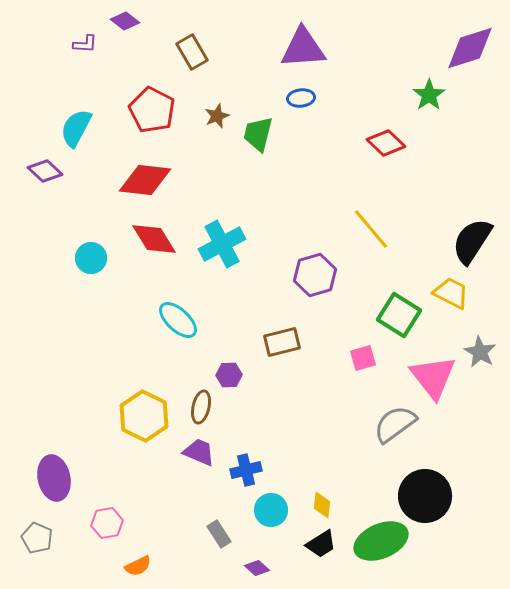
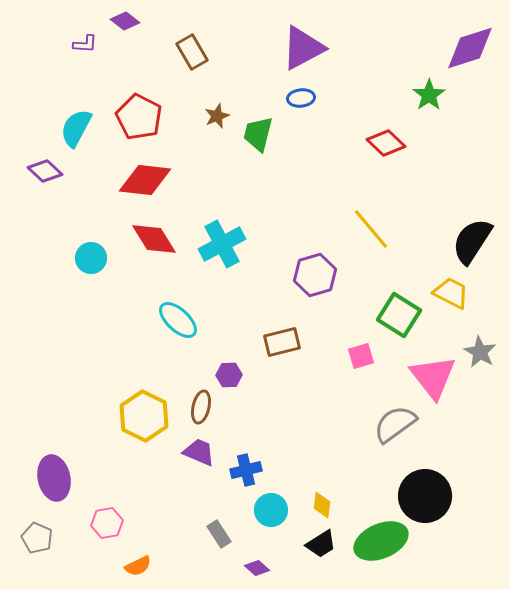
purple triangle at (303, 48): rotated 24 degrees counterclockwise
red pentagon at (152, 110): moved 13 px left, 7 px down
pink square at (363, 358): moved 2 px left, 2 px up
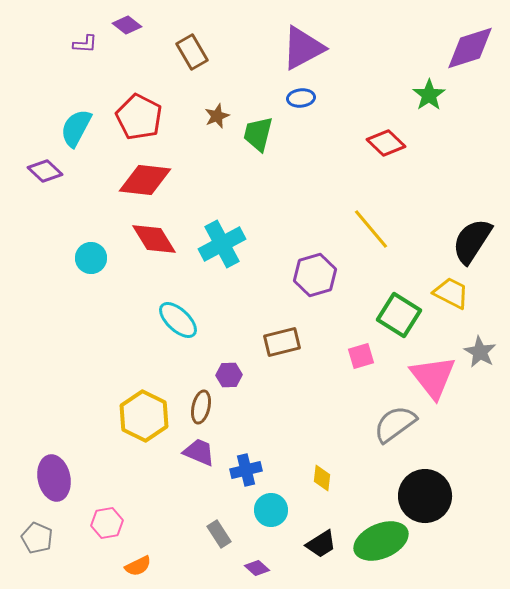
purple diamond at (125, 21): moved 2 px right, 4 px down
yellow diamond at (322, 505): moved 27 px up
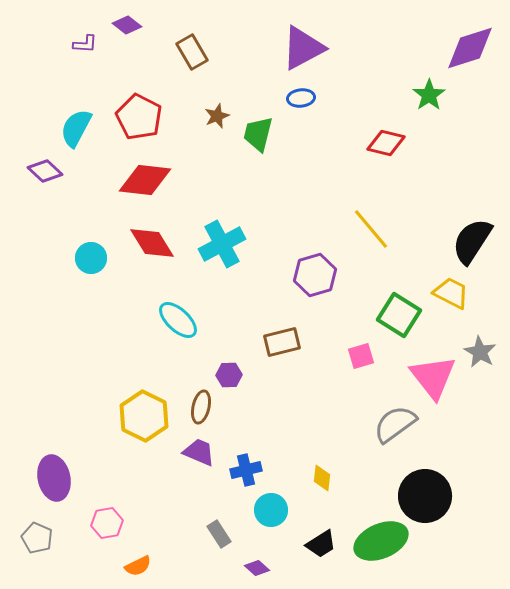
red diamond at (386, 143): rotated 30 degrees counterclockwise
red diamond at (154, 239): moved 2 px left, 4 px down
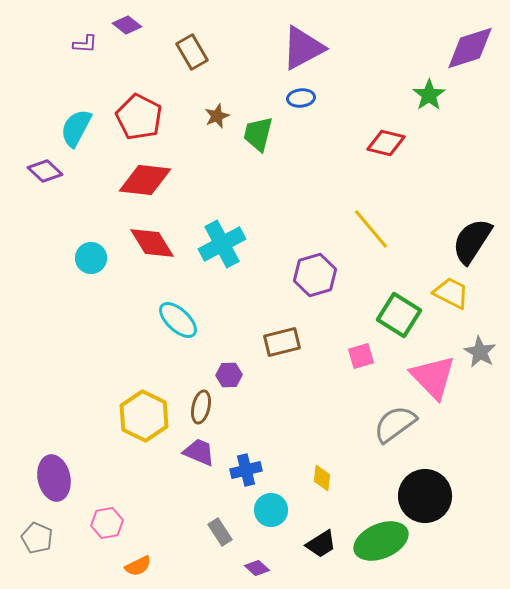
pink triangle at (433, 377): rotated 6 degrees counterclockwise
gray rectangle at (219, 534): moved 1 px right, 2 px up
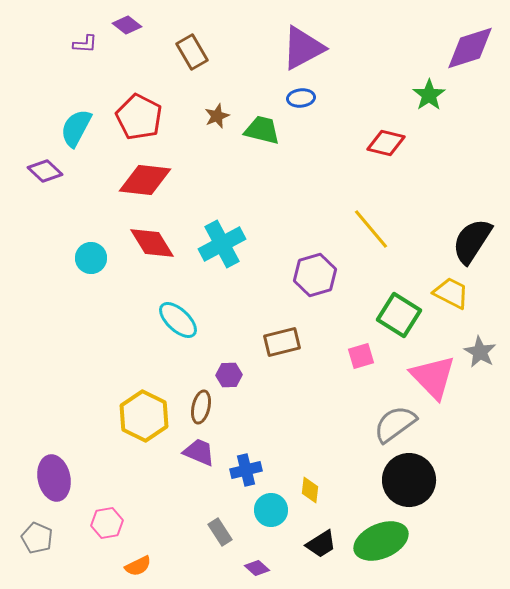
green trapezoid at (258, 134): moved 4 px right, 4 px up; rotated 90 degrees clockwise
yellow diamond at (322, 478): moved 12 px left, 12 px down
black circle at (425, 496): moved 16 px left, 16 px up
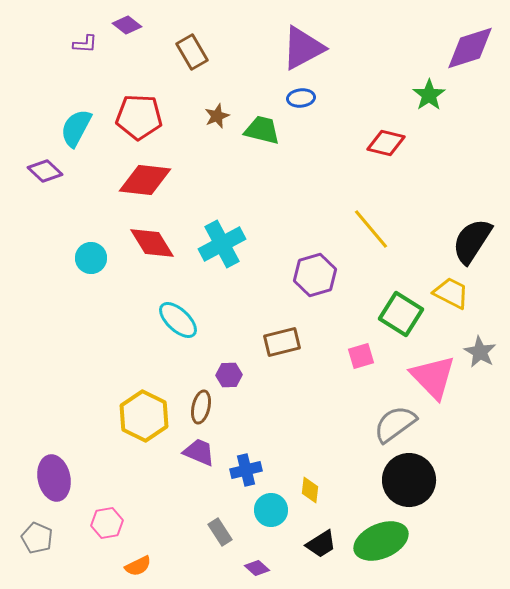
red pentagon at (139, 117): rotated 24 degrees counterclockwise
green square at (399, 315): moved 2 px right, 1 px up
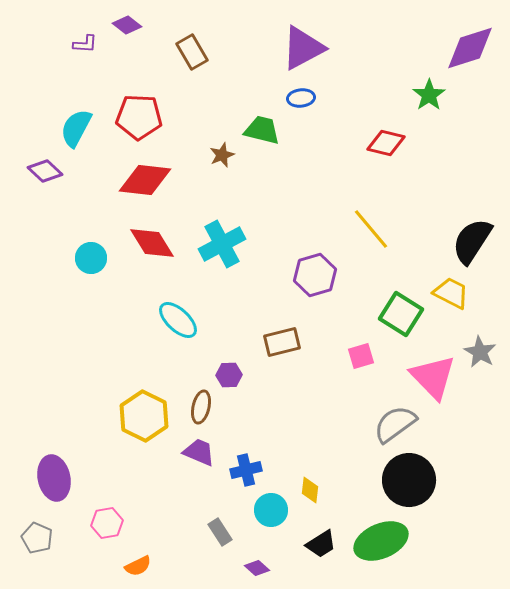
brown star at (217, 116): moved 5 px right, 39 px down
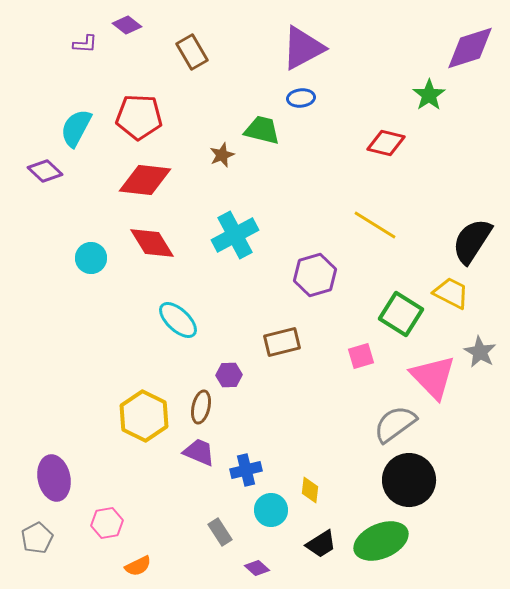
yellow line at (371, 229): moved 4 px right, 4 px up; rotated 18 degrees counterclockwise
cyan cross at (222, 244): moved 13 px right, 9 px up
gray pentagon at (37, 538): rotated 20 degrees clockwise
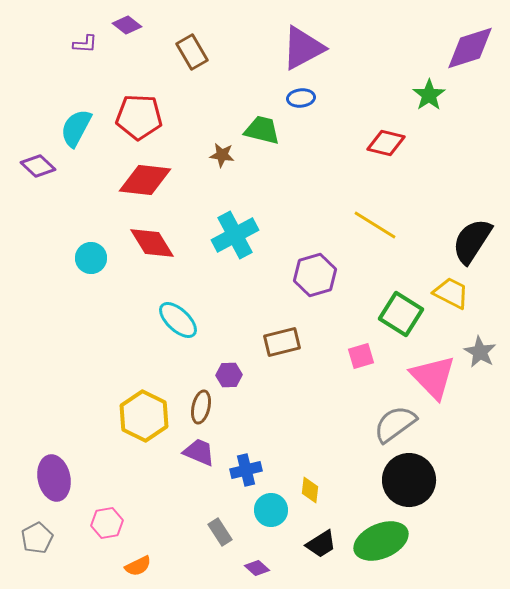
brown star at (222, 155): rotated 30 degrees clockwise
purple diamond at (45, 171): moved 7 px left, 5 px up
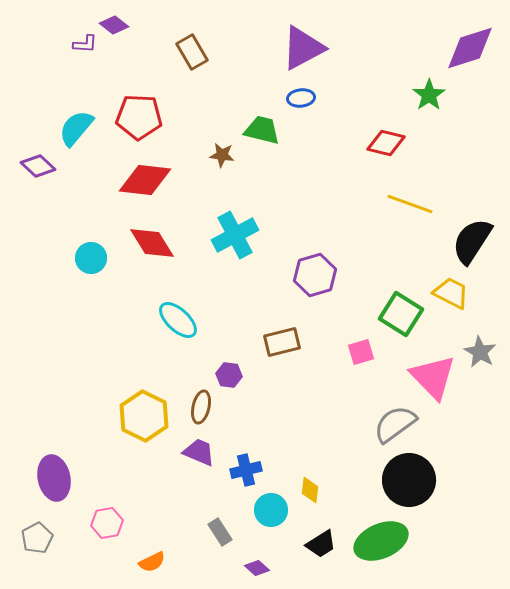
purple diamond at (127, 25): moved 13 px left
cyan semicircle at (76, 128): rotated 12 degrees clockwise
yellow line at (375, 225): moved 35 px right, 21 px up; rotated 12 degrees counterclockwise
pink square at (361, 356): moved 4 px up
purple hexagon at (229, 375): rotated 10 degrees clockwise
orange semicircle at (138, 566): moved 14 px right, 4 px up
